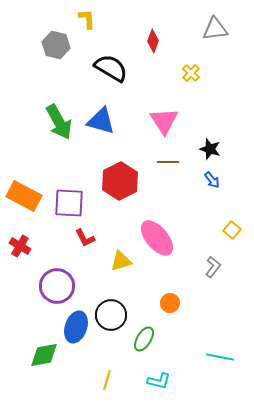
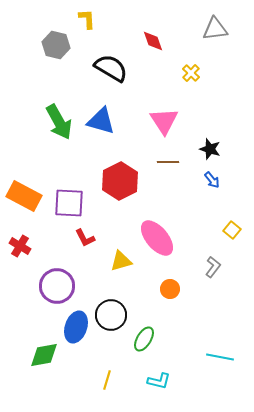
red diamond: rotated 40 degrees counterclockwise
orange circle: moved 14 px up
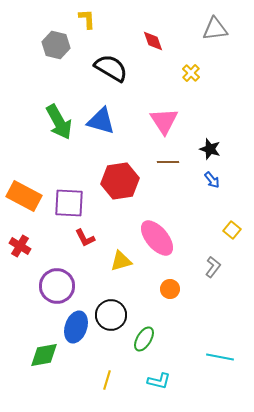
red hexagon: rotated 18 degrees clockwise
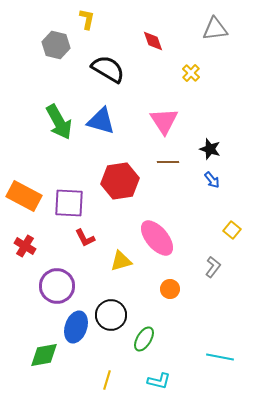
yellow L-shape: rotated 15 degrees clockwise
black semicircle: moved 3 px left, 1 px down
red cross: moved 5 px right
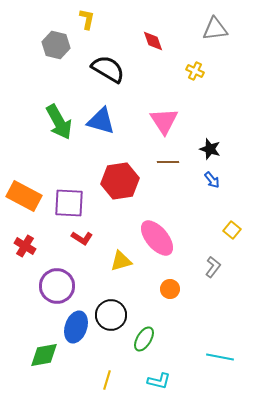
yellow cross: moved 4 px right, 2 px up; rotated 18 degrees counterclockwise
red L-shape: moved 3 px left; rotated 30 degrees counterclockwise
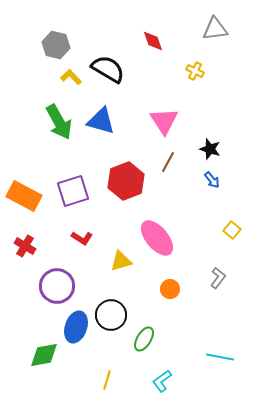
yellow L-shape: moved 16 px left, 58 px down; rotated 55 degrees counterclockwise
brown line: rotated 60 degrees counterclockwise
red hexagon: moved 6 px right; rotated 12 degrees counterclockwise
purple square: moved 4 px right, 12 px up; rotated 20 degrees counterclockwise
gray L-shape: moved 5 px right, 11 px down
cyan L-shape: moved 3 px right; rotated 130 degrees clockwise
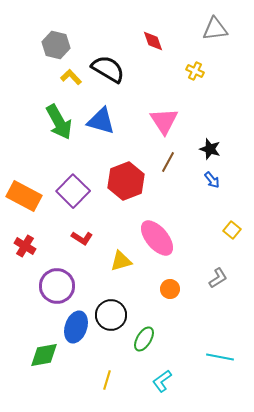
purple square: rotated 28 degrees counterclockwise
gray L-shape: rotated 20 degrees clockwise
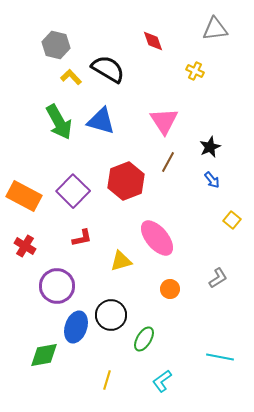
black star: moved 2 px up; rotated 30 degrees clockwise
yellow square: moved 10 px up
red L-shape: rotated 45 degrees counterclockwise
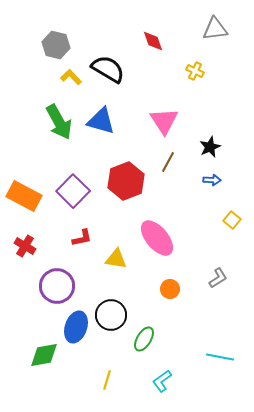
blue arrow: rotated 48 degrees counterclockwise
yellow triangle: moved 5 px left, 2 px up; rotated 25 degrees clockwise
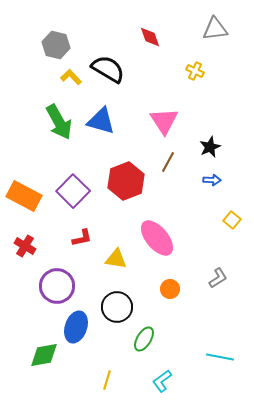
red diamond: moved 3 px left, 4 px up
black circle: moved 6 px right, 8 px up
